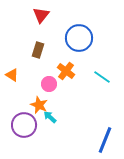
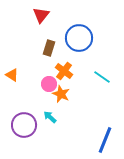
brown rectangle: moved 11 px right, 2 px up
orange cross: moved 2 px left
orange star: moved 22 px right, 11 px up
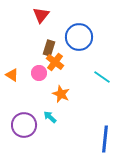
blue circle: moved 1 px up
orange cross: moved 9 px left, 9 px up
pink circle: moved 10 px left, 11 px up
blue line: moved 1 px up; rotated 16 degrees counterclockwise
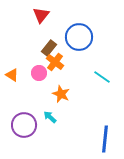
brown rectangle: rotated 21 degrees clockwise
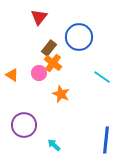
red triangle: moved 2 px left, 2 px down
orange cross: moved 2 px left, 1 px down
cyan arrow: moved 4 px right, 28 px down
blue line: moved 1 px right, 1 px down
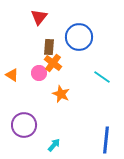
brown rectangle: moved 1 px up; rotated 35 degrees counterclockwise
cyan arrow: rotated 88 degrees clockwise
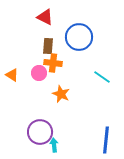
red triangle: moved 6 px right; rotated 42 degrees counterclockwise
brown rectangle: moved 1 px left, 1 px up
orange cross: rotated 30 degrees counterclockwise
purple circle: moved 16 px right, 7 px down
cyan arrow: rotated 48 degrees counterclockwise
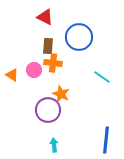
pink circle: moved 5 px left, 3 px up
purple circle: moved 8 px right, 22 px up
